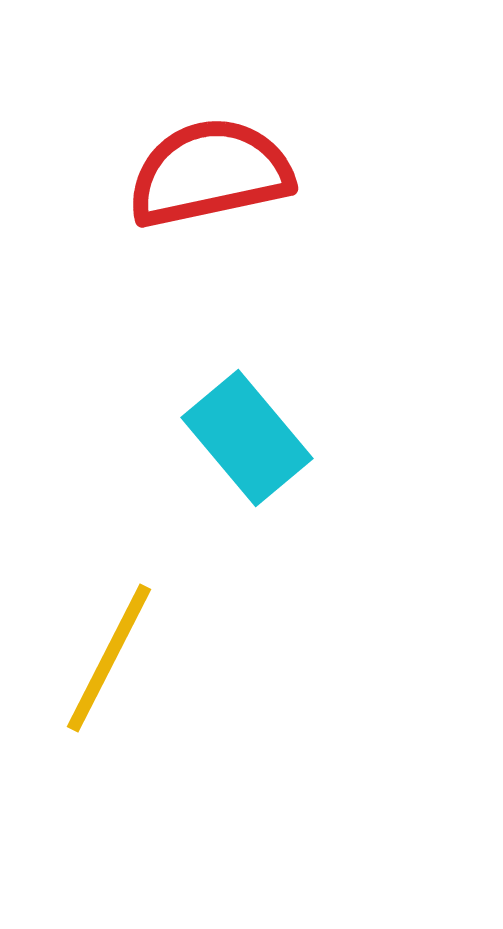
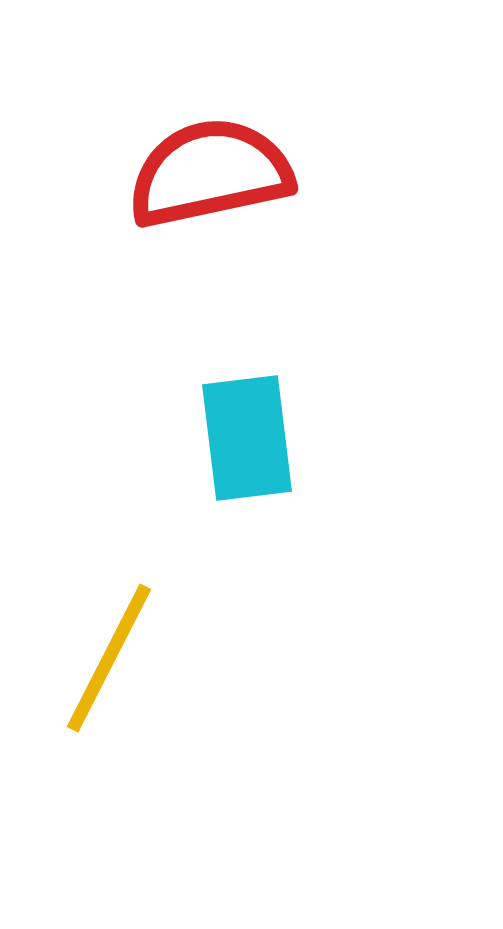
cyan rectangle: rotated 33 degrees clockwise
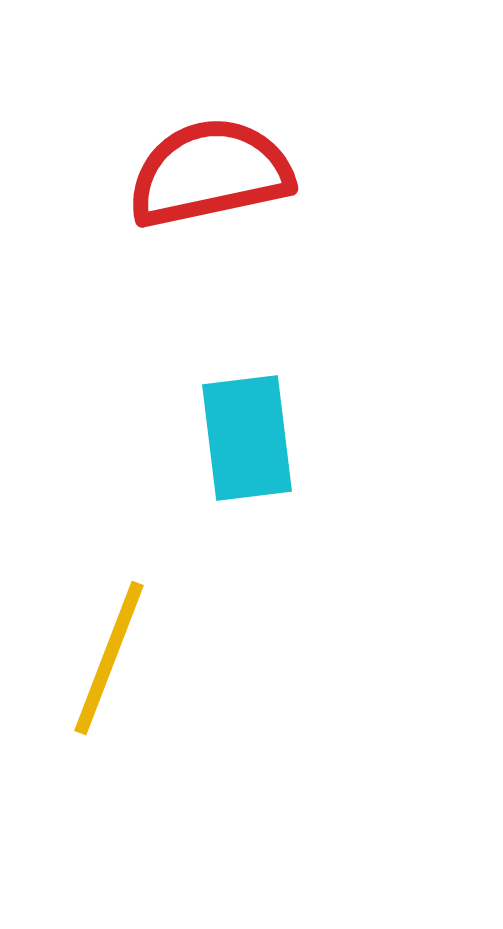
yellow line: rotated 6 degrees counterclockwise
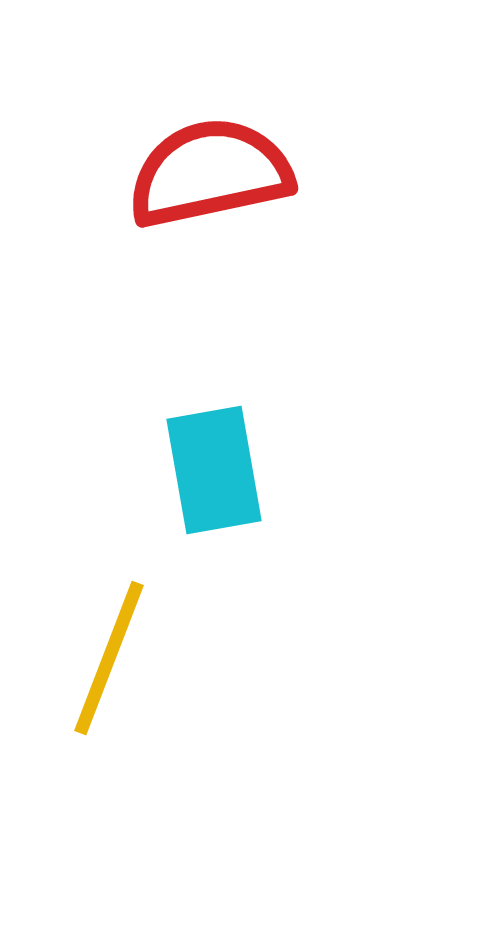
cyan rectangle: moved 33 px left, 32 px down; rotated 3 degrees counterclockwise
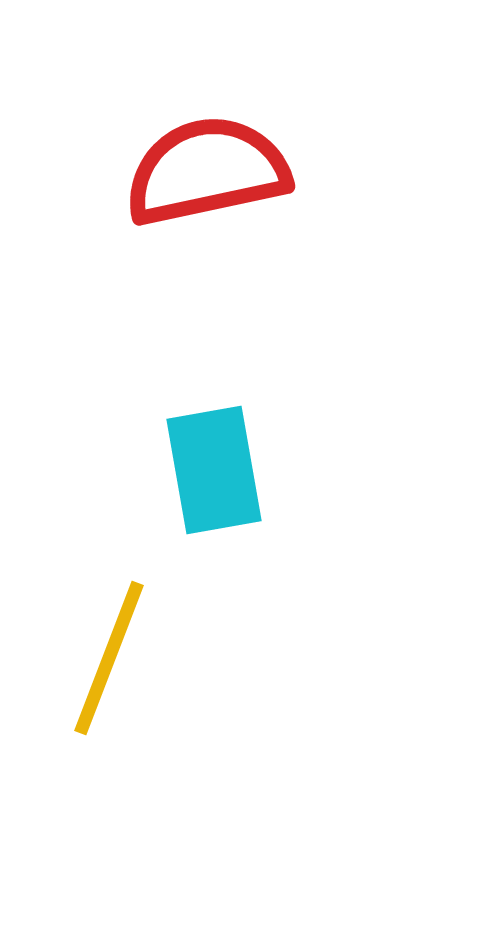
red semicircle: moved 3 px left, 2 px up
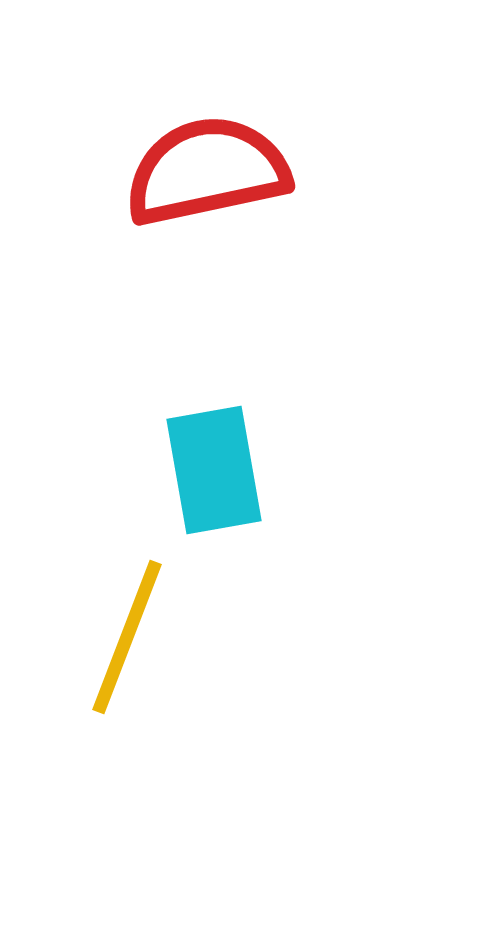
yellow line: moved 18 px right, 21 px up
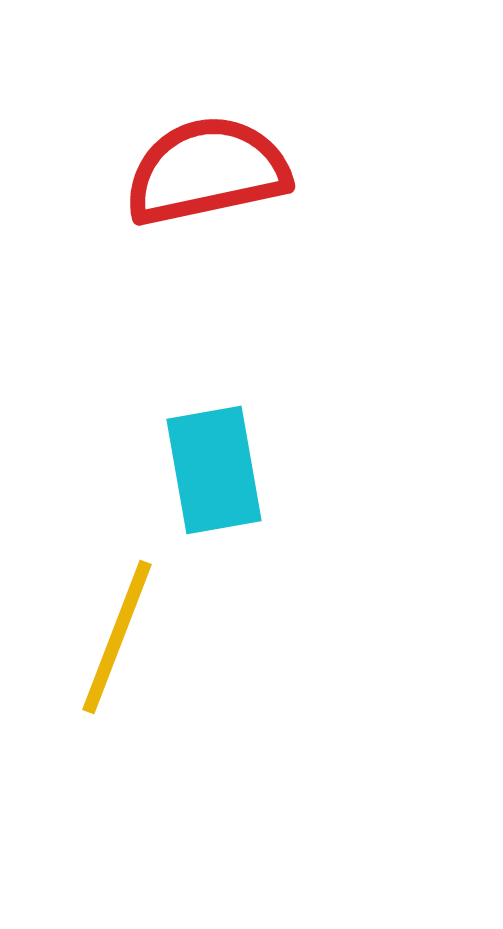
yellow line: moved 10 px left
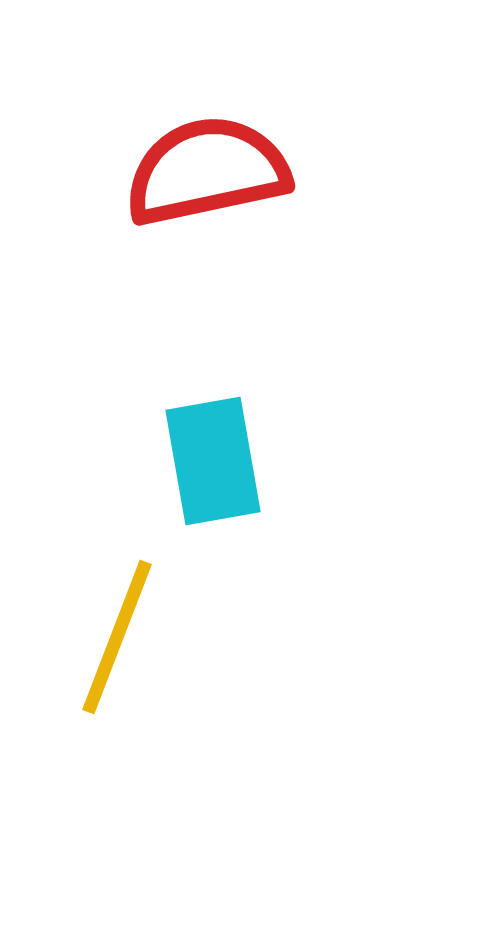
cyan rectangle: moved 1 px left, 9 px up
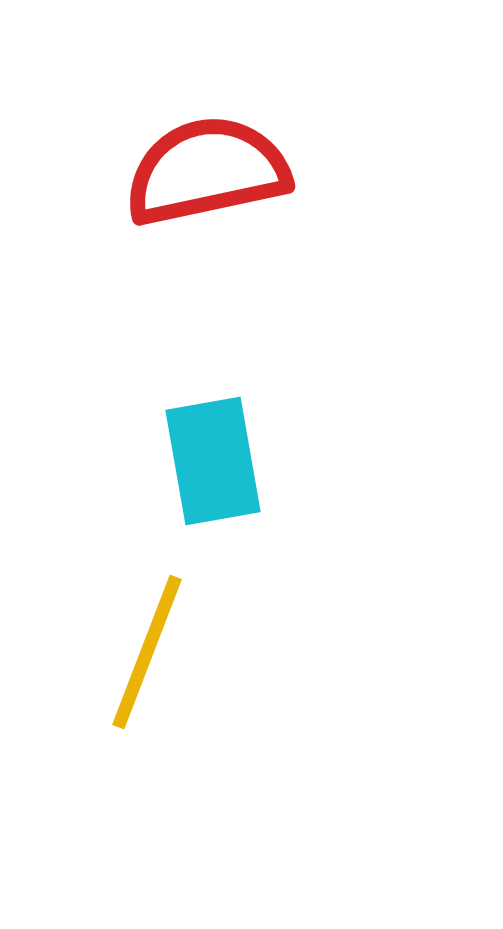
yellow line: moved 30 px right, 15 px down
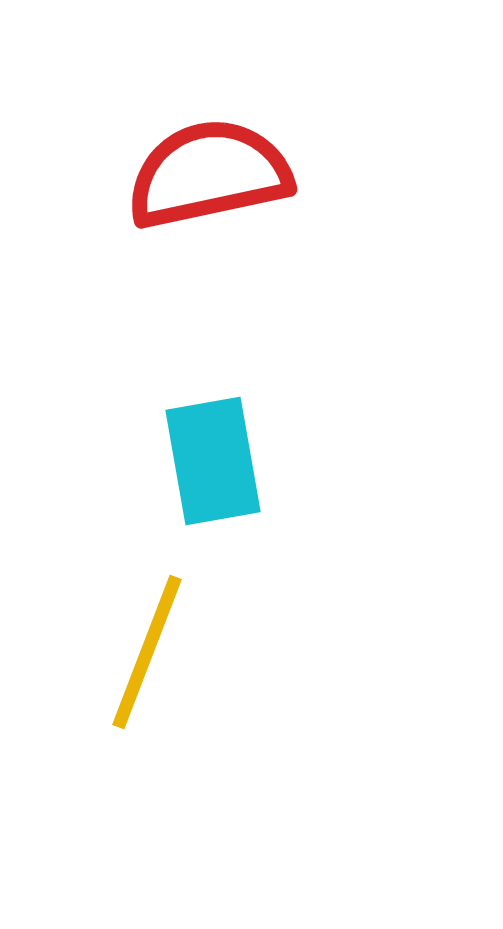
red semicircle: moved 2 px right, 3 px down
